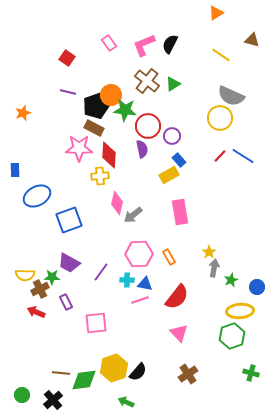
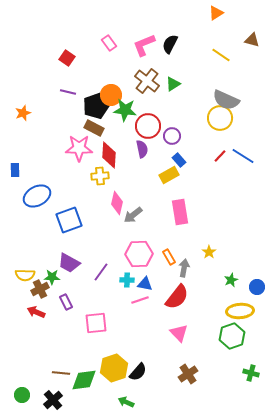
gray semicircle at (231, 96): moved 5 px left, 4 px down
gray arrow at (214, 268): moved 30 px left
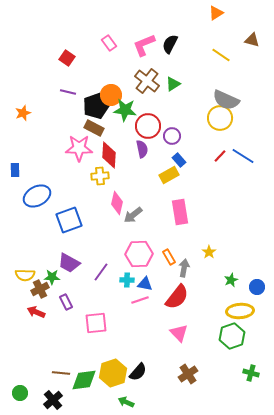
yellow hexagon at (114, 368): moved 1 px left, 5 px down
green circle at (22, 395): moved 2 px left, 2 px up
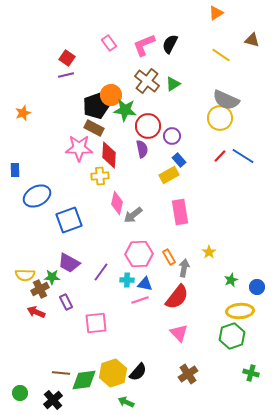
purple line at (68, 92): moved 2 px left, 17 px up; rotated 28 degrees counterclockwise
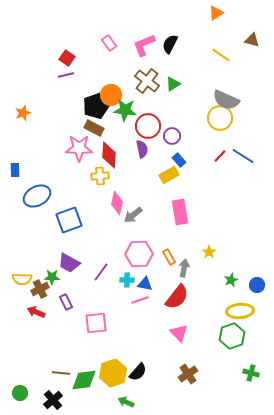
yellow semicircle at (25, 275): moved 3 px left, 4 px down
blue circle at (257, 287): moved 2 px up
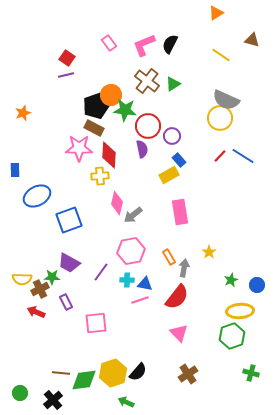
pink hexagon at (139, 254): moved 8 px left, 3 px up; rotated 8 degrees counterclockwise
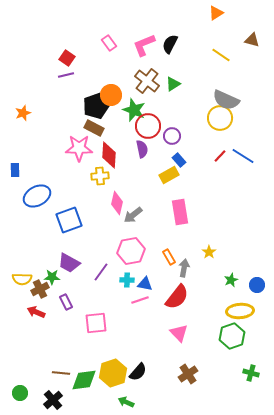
green star at (125, 110): moved 9 px right; rotated 15 degrees clockwise
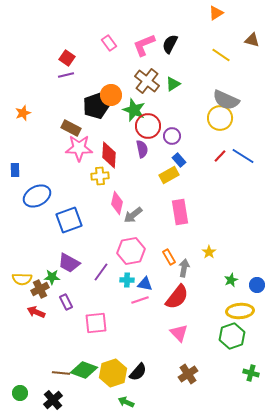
brown rectangle at (94, 128): moved 23 px left
green diamond at (84, 380): moved 10 px up; rotated 28 degrees clockwise
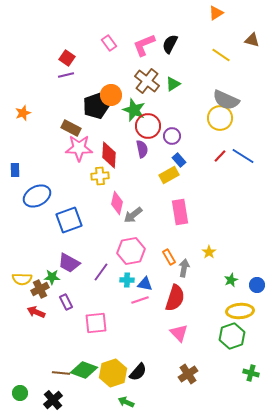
red semicircle at (177, 297): moved 2 px left, 1 px down; rotated 20 degrees counterclockwise
